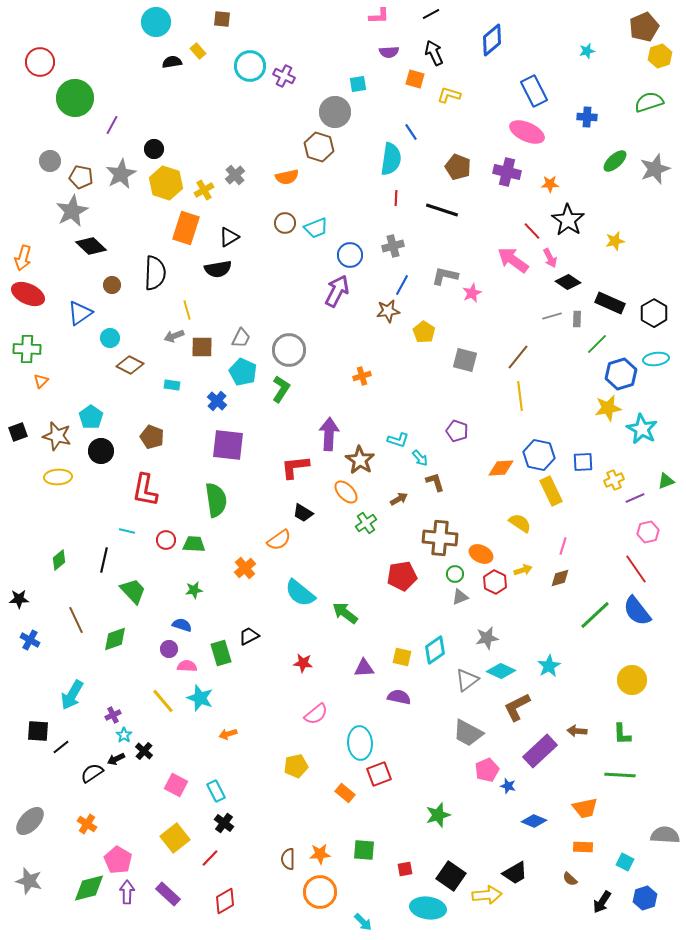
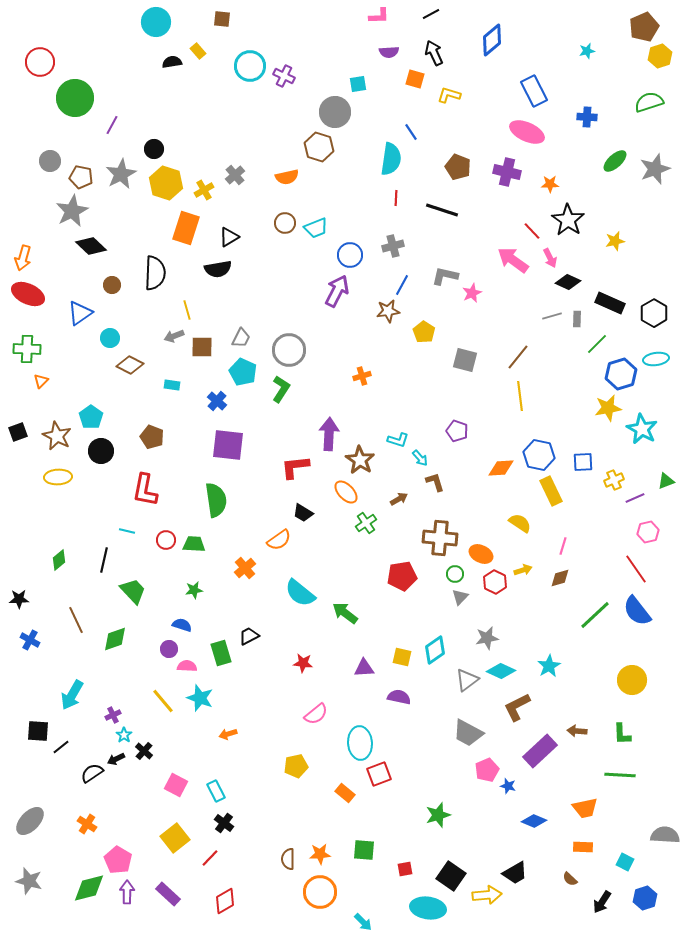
black diamond at (568, 282): rotated 10 degrees counterclockwise
brown star at (57, 436): rotated 12 degrees clockwise
gray triangle at (460, 597): rotated 24 degrees counterclockwise
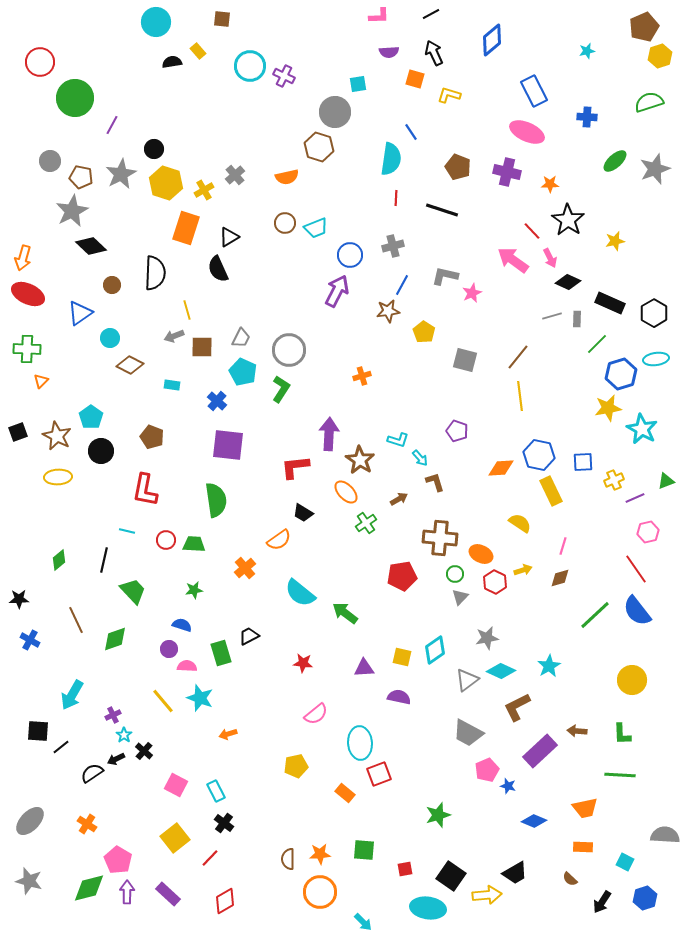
black semicircle at (218, 269): rotated 76 degrees clockwise
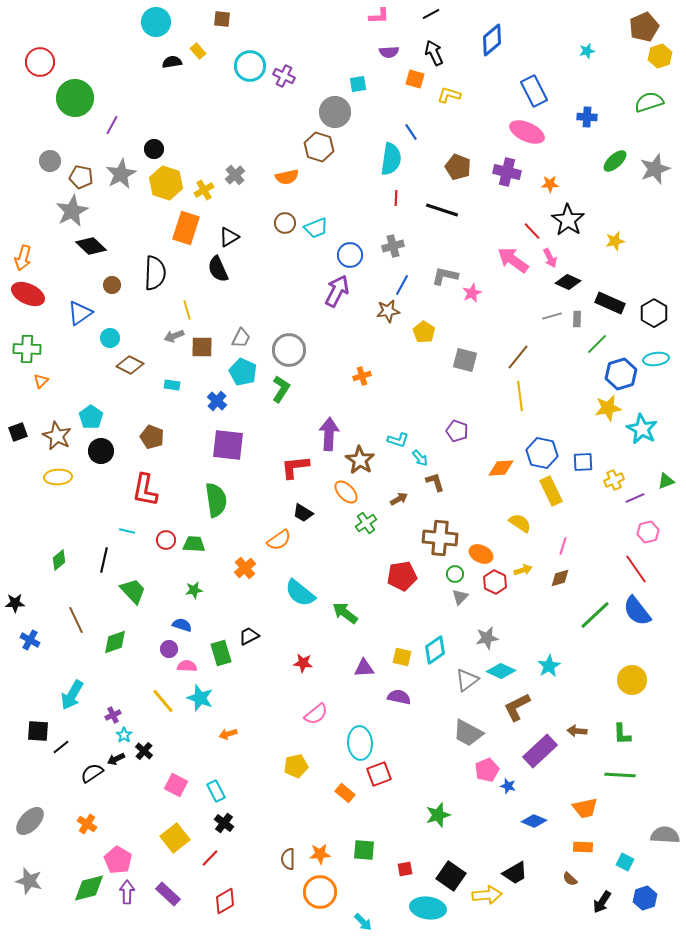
blue hexagon at (539, 455): moved 3 px right, 2 px up
black star at (19, 599): moved 4 px left, 4 px down
green diamond at (115, 639): moved 3 px down
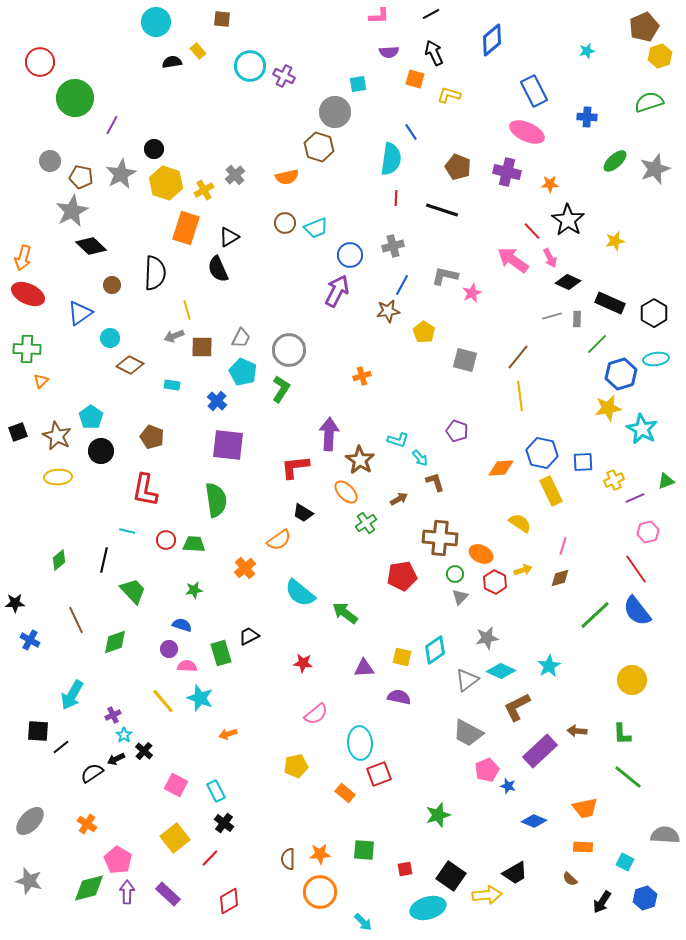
green line at (620, 775): moved 8 px right, 2 px down; rotated 36 degrees clockwise
red diamond at (225, 901): moved 4 px right
cyan ellipse at (428, 908): rotated 24 degrees counterclockwise
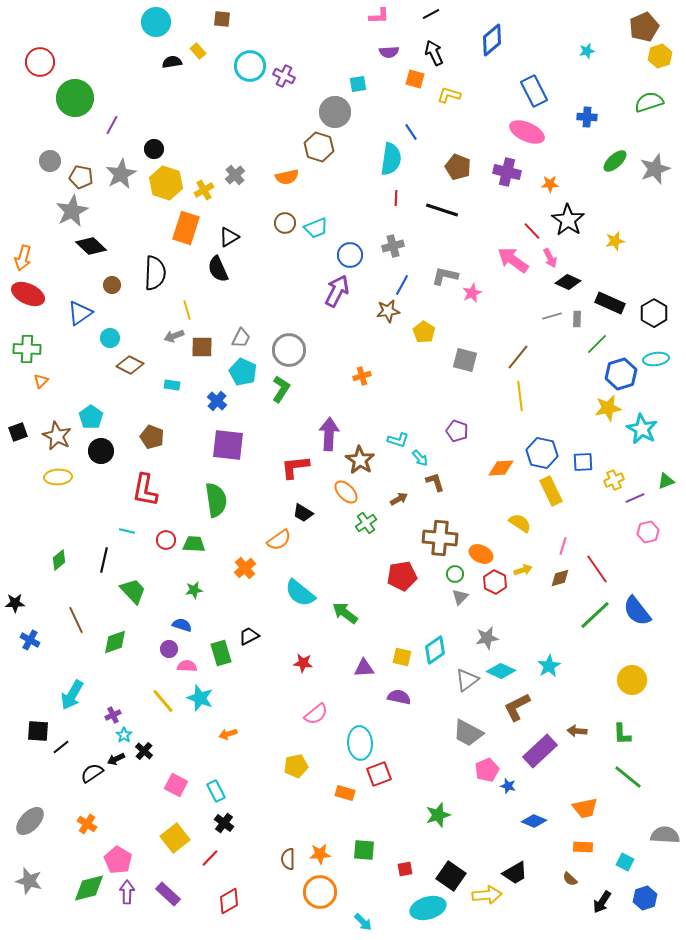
red line at (636, 569): moved 39 px left
orange rectangle at (345, 793): rotated 24 degrees counterclockwise
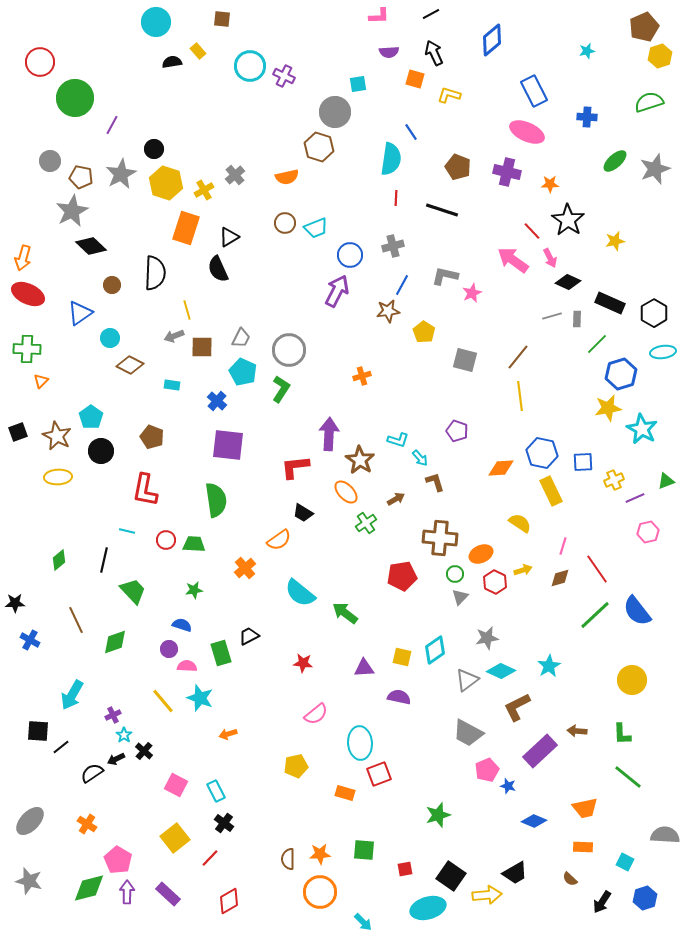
cyan ellipse at (656, 359): moved 7 px right, 7 px up
brown arrow at (399, 499): moved 3 px left
orange ellipse at (481, 554): rotated 50 degrees counterclockwise
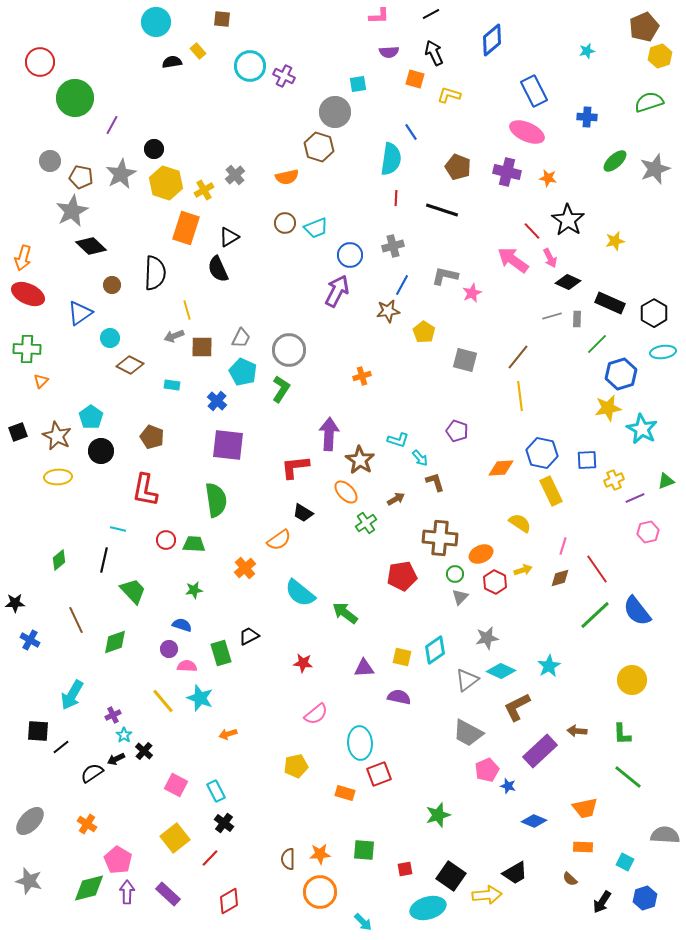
orange star at (550, 184): moved 2 px left, 6 px up; rotated 12 degrees clockwise
blue square at (583, 462): moved 4 px right, 2 px up
cyan line at (127, 531): moved 9 px left, 2 px up
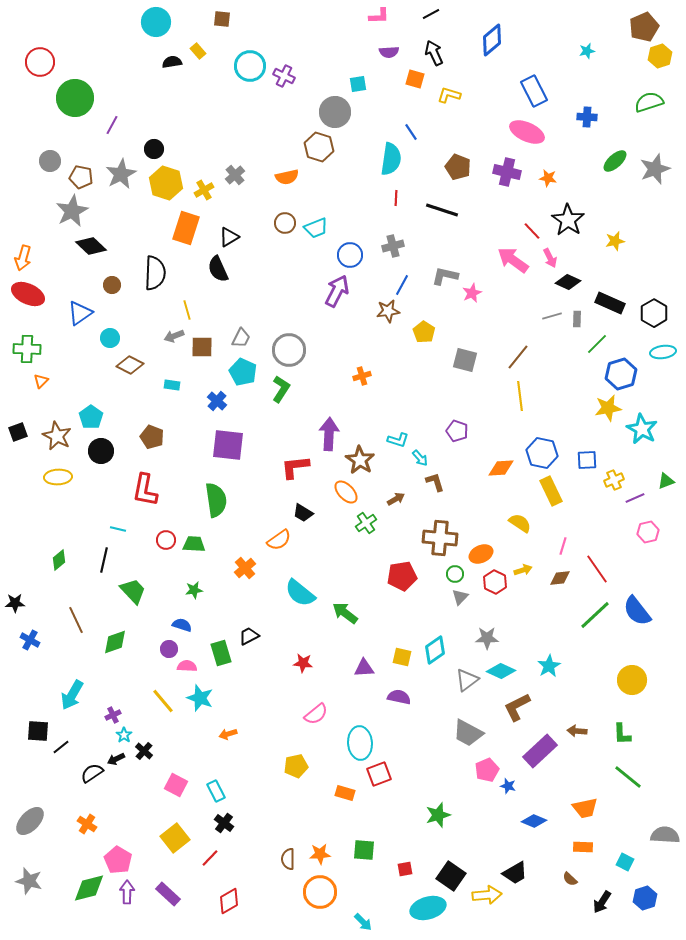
brown diamond at (560, 578): rotated 10 degrees clockwise
gray star at (487, 638): rotated 10 degrees clockwise
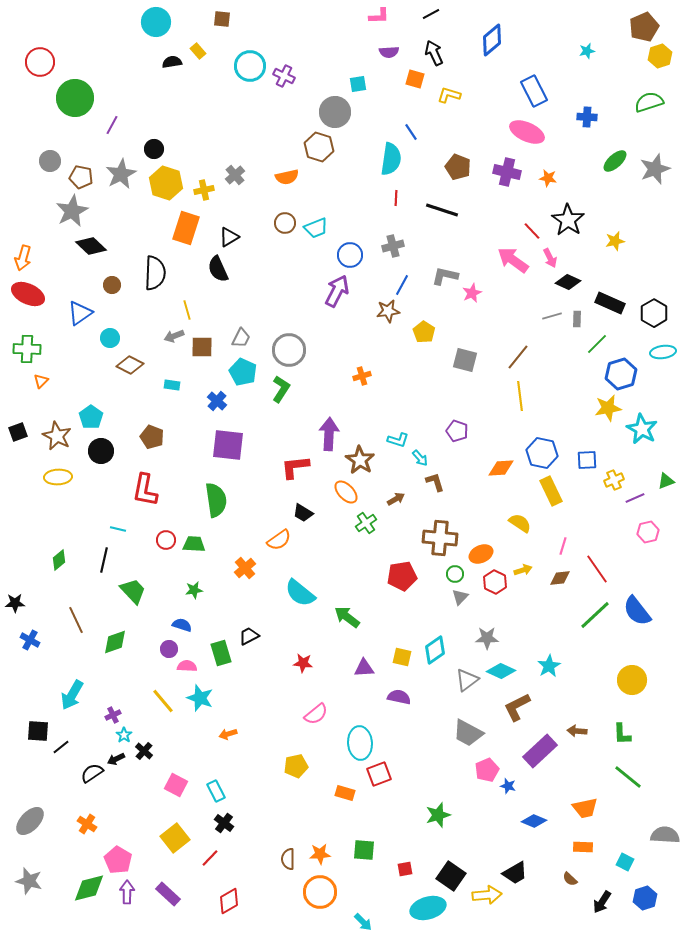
yellow cross at (204, 190): rotated 18 degrees clockwise
green arrow at (345, 613): moved 2 px right, 4 px down
